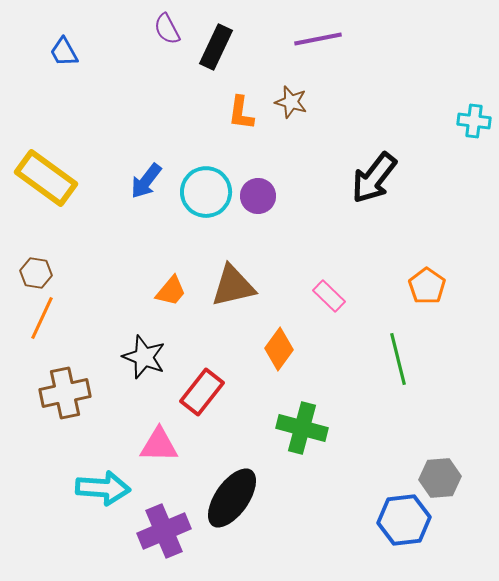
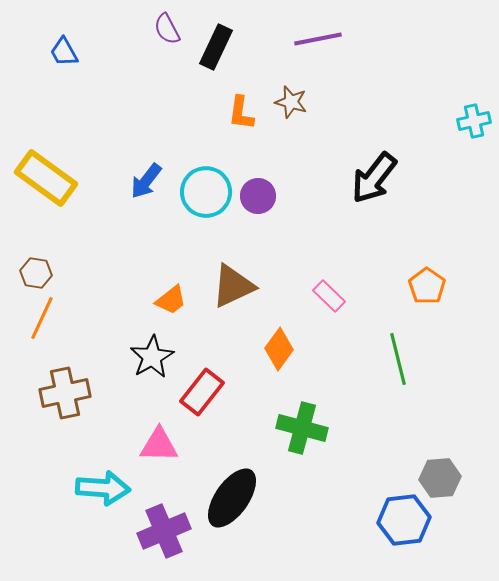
cyan cross: rotated 20 degrees counterclockwise
brown triangle: rotated 12 degrees counterclockwise
orange trapezoid: moved 9 px down; rotated 12 degrees clockwise
black star: moved 8 px right; rotated 21 degrees clockwise
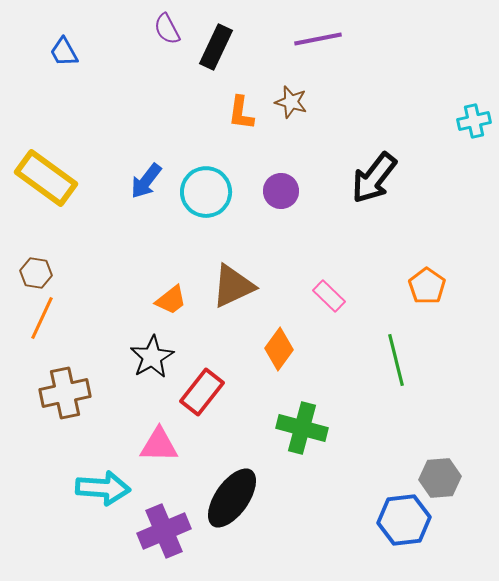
purple circle: moved 23 px right, 5 px up
green line: moved 2 px left, 1 px down
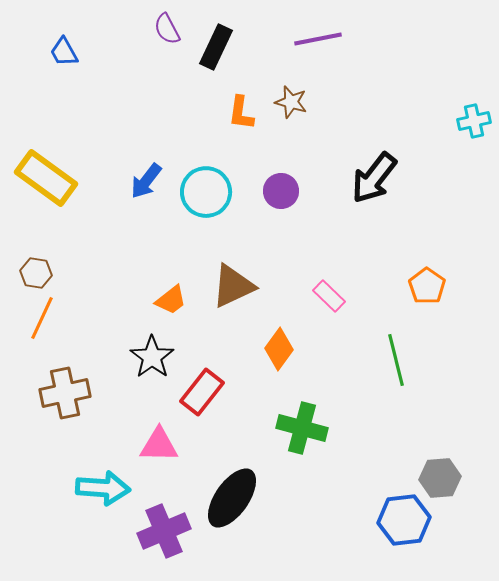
black star: rotated 6 degrees counterclockwise
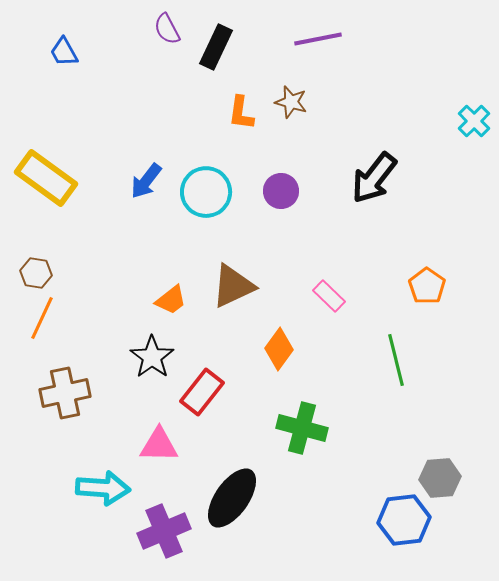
cyan cross: rotated 32 degrees counterclockwise
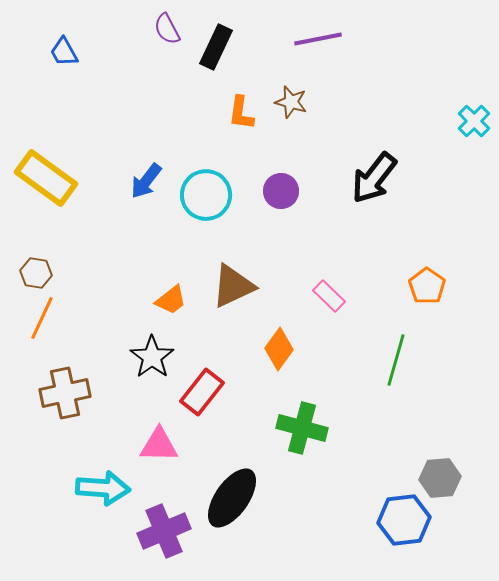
cyan circle: moved 3 px down
green line: rotated 30 degrees clockwise
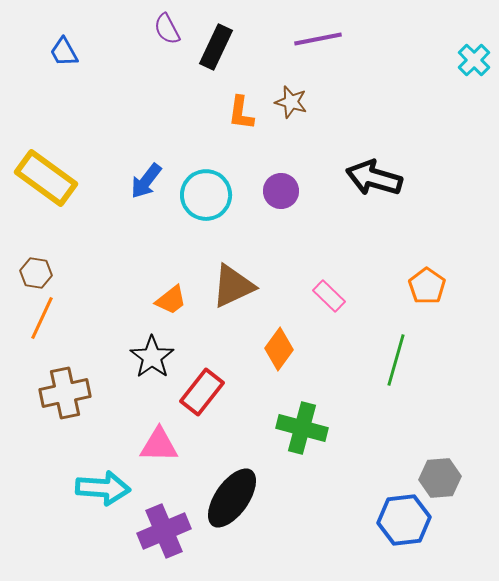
cyan cross: moved 61 px up
black arrow: rotated 68 degrees clockwise
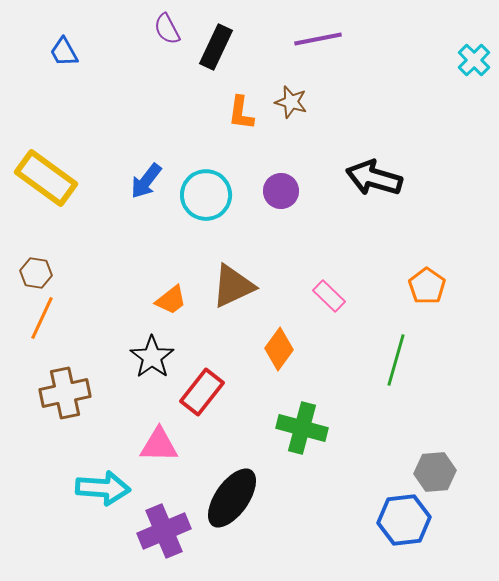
gray hexagon: moved 5 px left, 6 px up
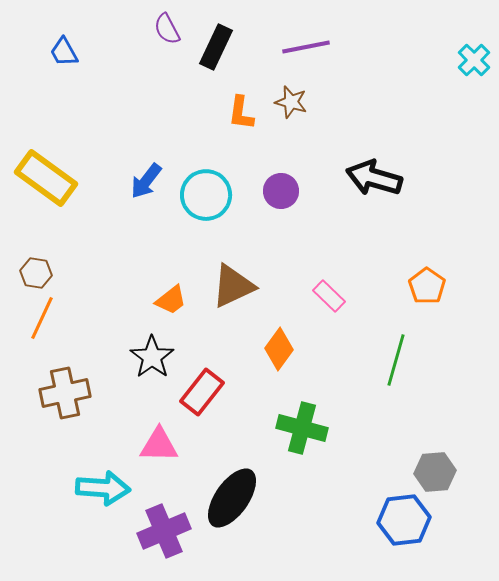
purple line: moved 12 px left, 8 px down
